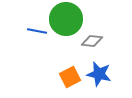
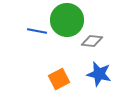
green circle: moved 1 px right, 1 px down
orange square: moved 11 px left, 2 px down
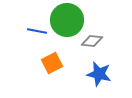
orange square: moved 7 px left, 16 px up
